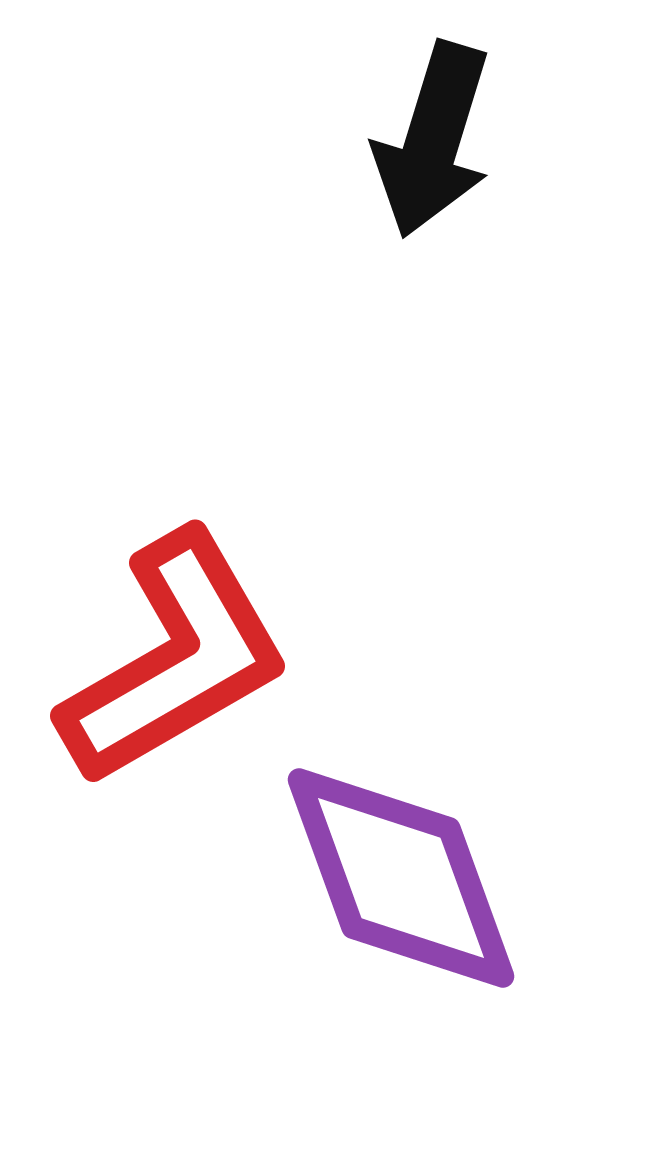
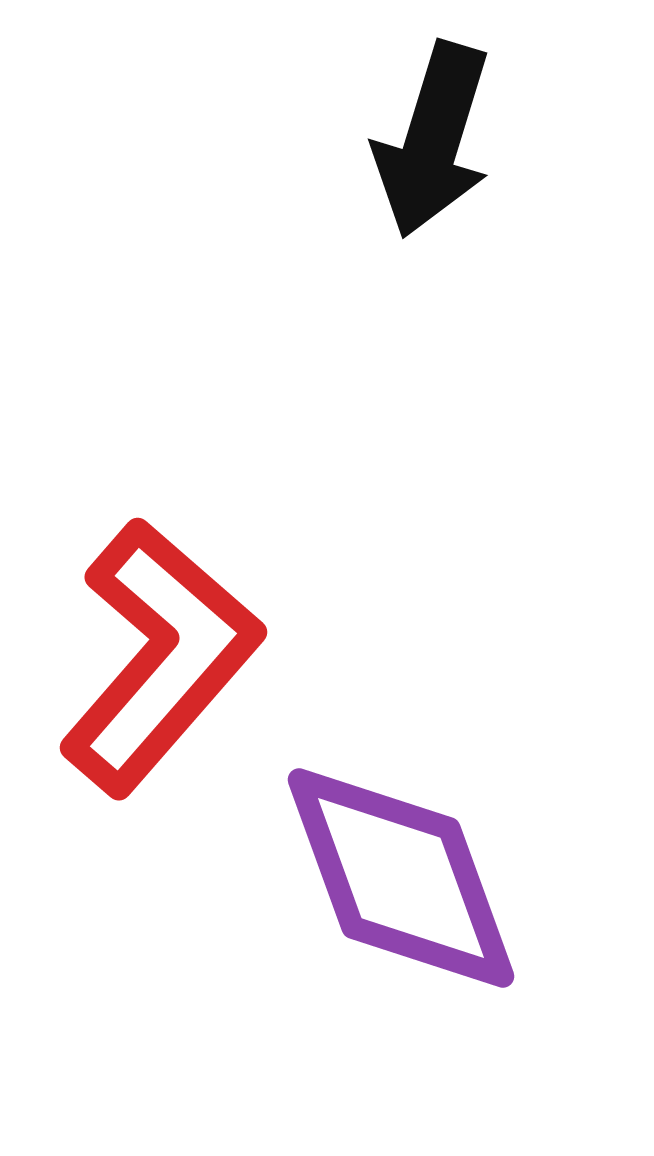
red L-shape: moved 15 px left, 2 px up; rotated 19 degrees counterclockwise
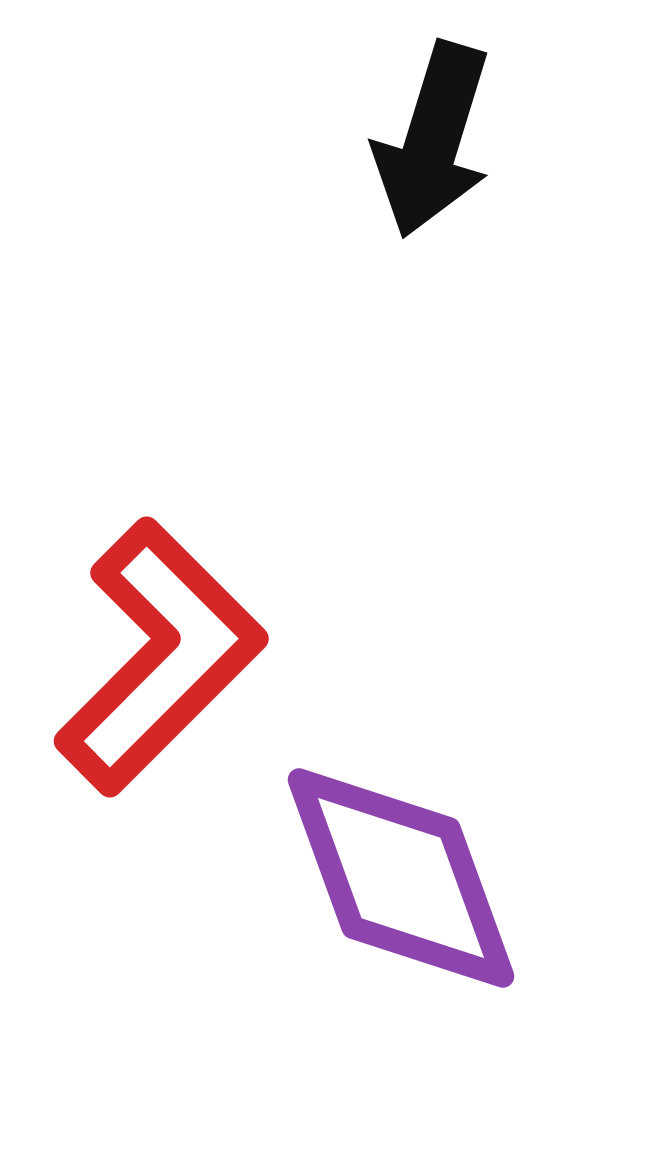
red L-shape: rotated 4 degrees clockwise
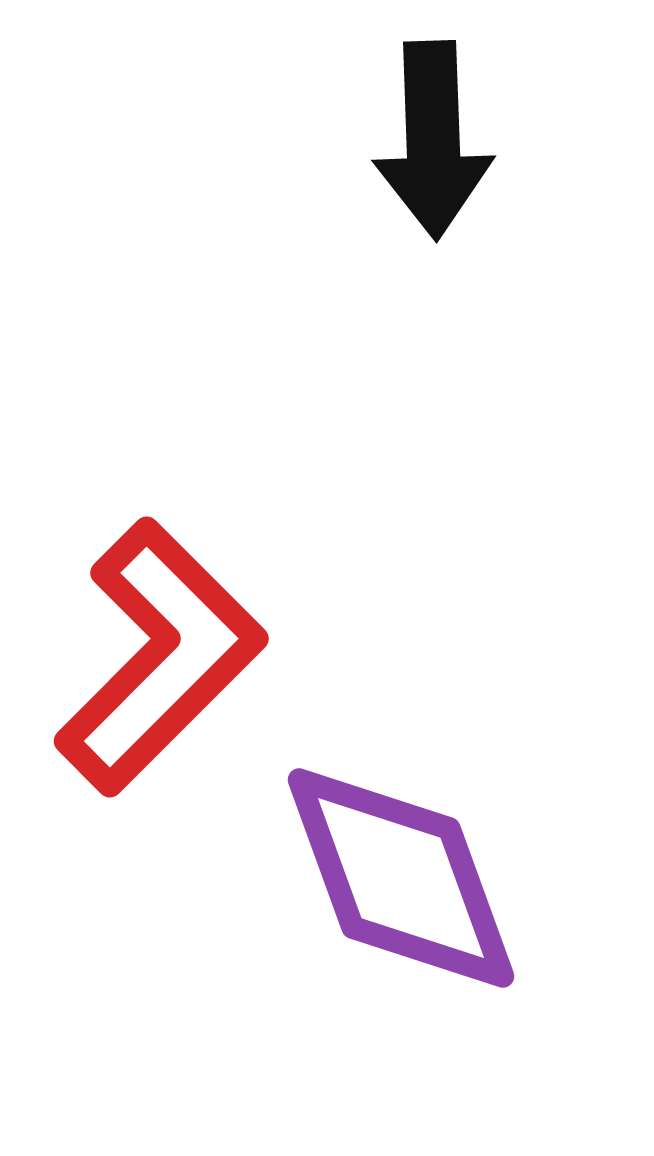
black arrow: rotated 19 degrees counterclockwise
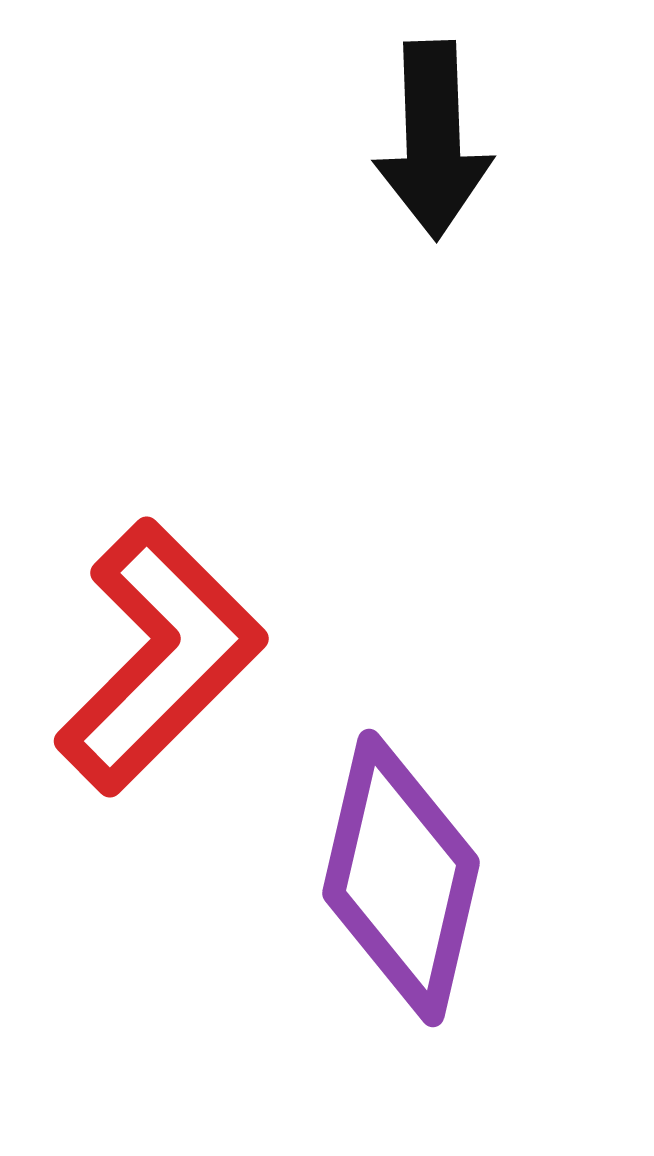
purple diamond: rotated 33 degrees clockwise
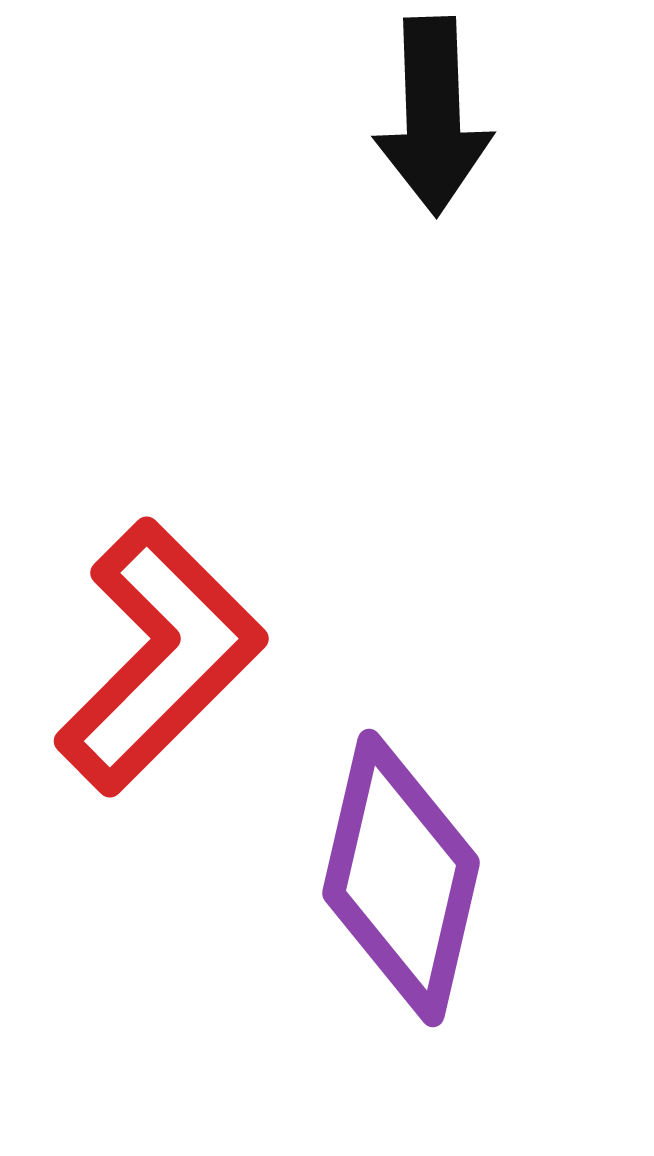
black arrow: moved 24 px up
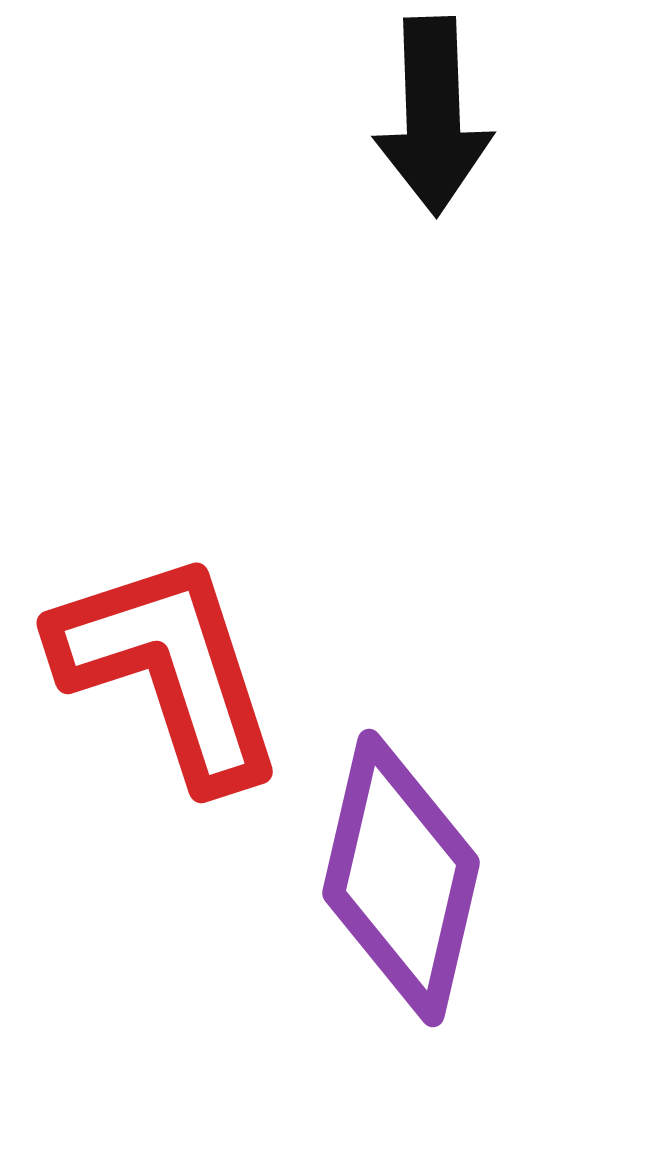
red L-shape: moved 9 px right, 12 px down; rotated 63 degrees counterclockwise
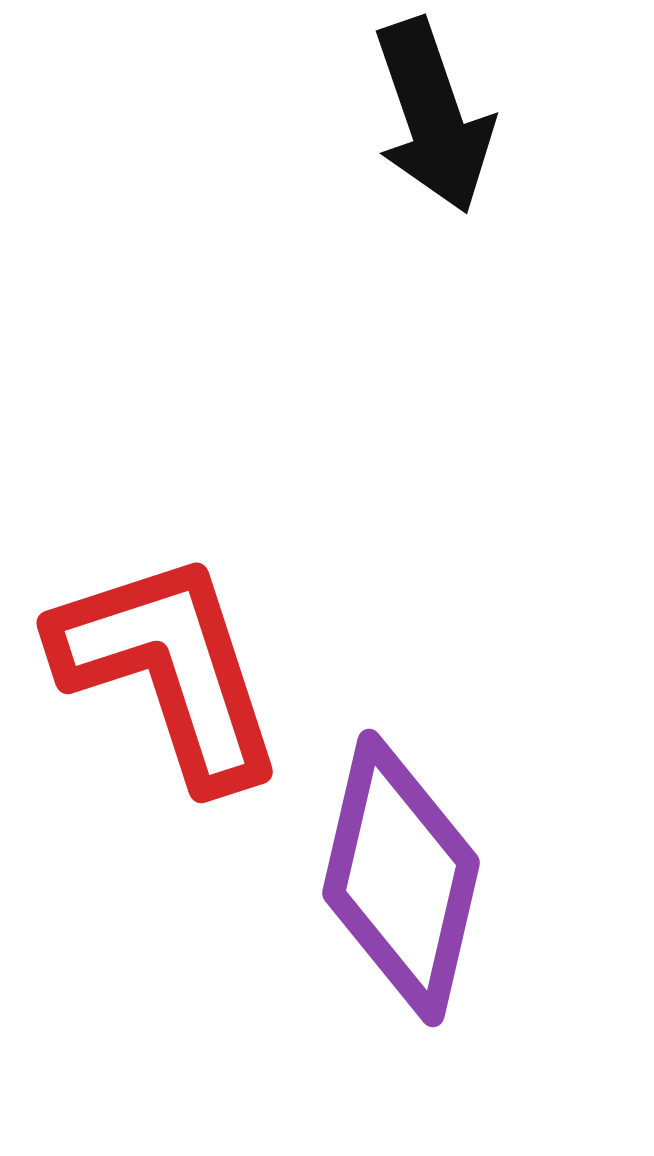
black arrow: rotated 17 degrees counterclockwise
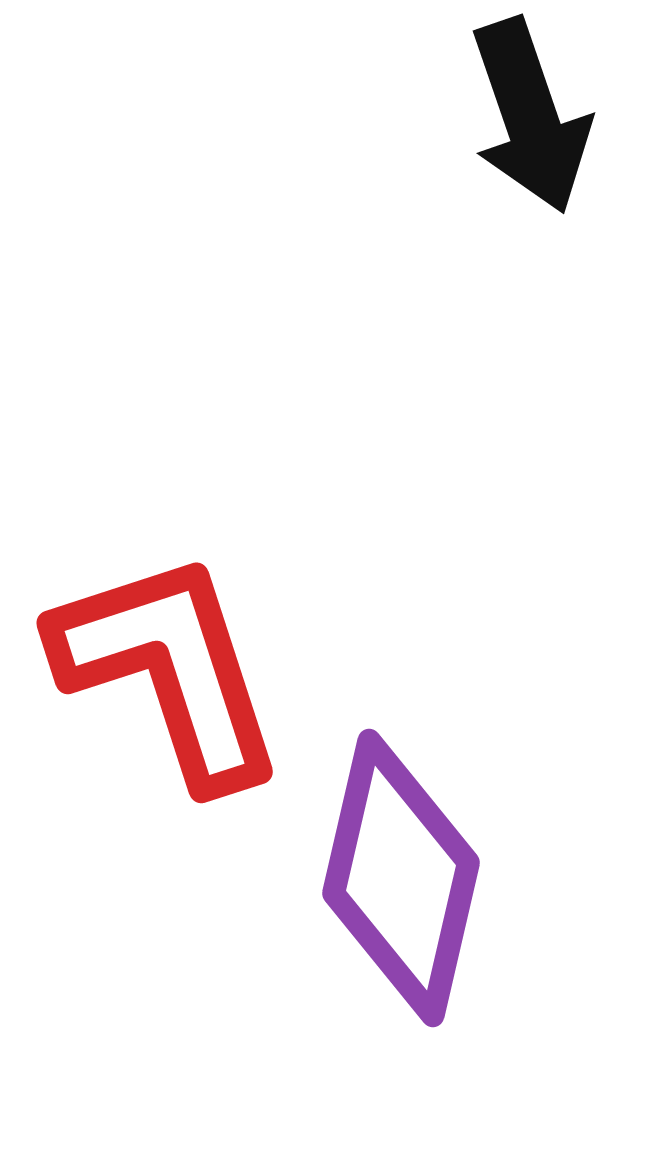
black arrow: moved 97 px right
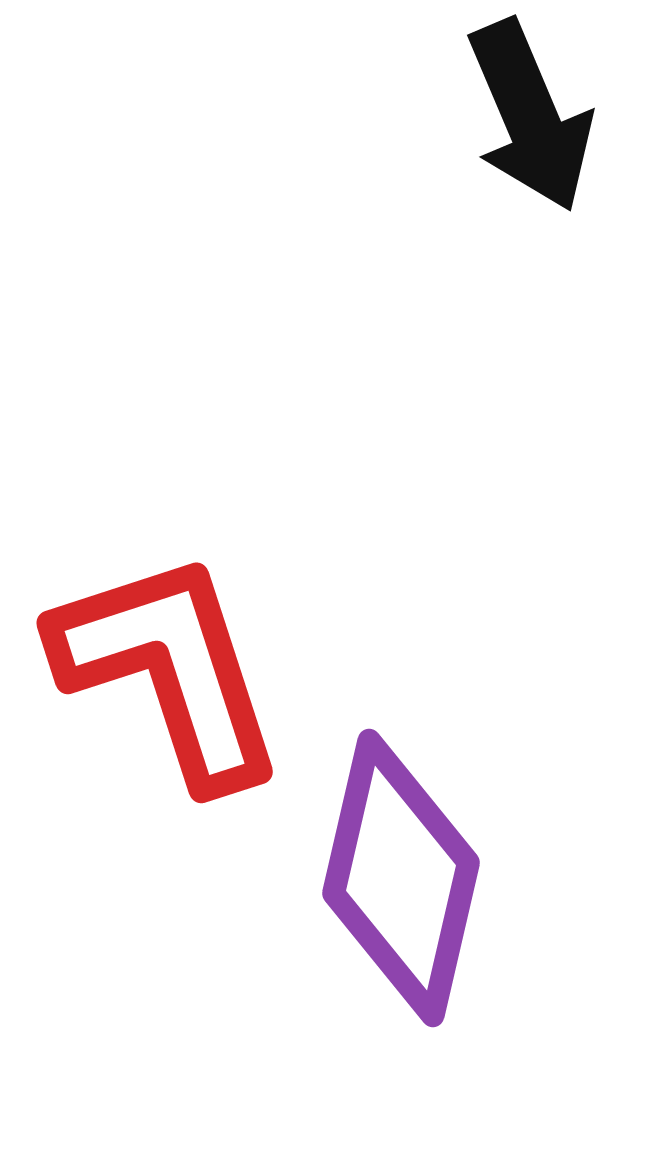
black arrow: rotated 4 degrees counterclockwise
